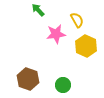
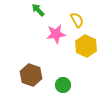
brown hexagon: moved 3 px right, 4 px up
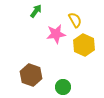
green arrow: moved 2 px left, 1 px down; rotated 80 degrees clockwise
yellow semicircle: moved 2 px left
yellow hexagon: moved 2 px left, 1 px up
green circle: moved 2 px down
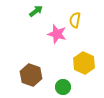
green arrow: rotated 16 degrees clockwise
yellow semicircle: rotated 140 degrees counterclockwise
pink star: moved 1 px right; rotated 24 degrees clockwise
yellow hexagon: moved 18 px down
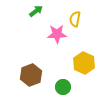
yellow semicircle: moved 1 px up
pink star: rotated 18 degrees counterclockwise
brown hexagon: rotated 20 degrees clockwise
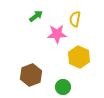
green arrow: moved 5 px down
yellow hexagon: moved 5 px left, 6 px up
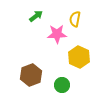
green circle: moved 1 px left, 2 px up
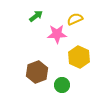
yellow semicircle: rotated 56 degrees clockwise
brown hexagon: moved 6 px right, 3 px up
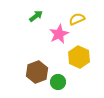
yellow semicircle: moved 2 px right
pink star: moved 2 px right; rotated 24 degrees counterclockwise
green circle: moved 4 px left, 3 px up
